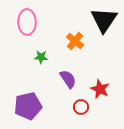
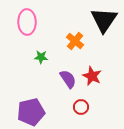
red star: moved 8 px left, 13 px up
purple pentagon: moved 3 px right, 6 px down
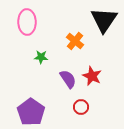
purple pentagon: rotated 24 degrees counterclockwise
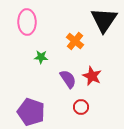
purple pentagon: rotated 16 degrees counterclockwise
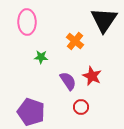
purple semicircle: moved 2 px down
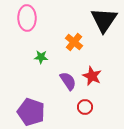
pink ellipse: moved 4 px up
orange cross: moved 1 px left, 1 px down
red circle: moved 4 px right
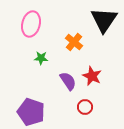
pink ellipse: moved 4 px right, 6 px down; rotated 15 degrees clockwise
green star: moved 1 px down
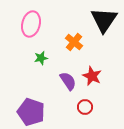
green star: rotated 16 degrees counterclockwise
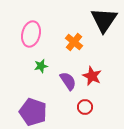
pink ellipse: moved 10 px down
green star: moved 8 px down
purple pentagon: moved 2 px right
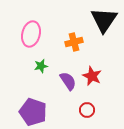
orange cross: rotated 36 degrees clockwise
red circle: moved 2 px right, 3 px down
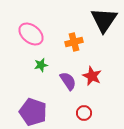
pink ellipse: rotated 65 degrees counterclockwise
green star: moved 1 px up
red circle: moved 3 px left, 3 px down
